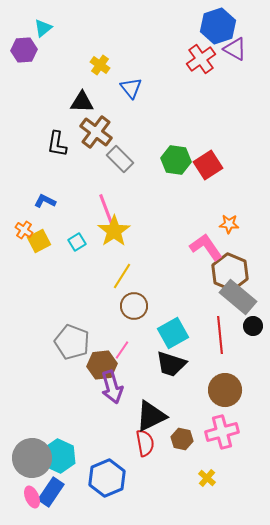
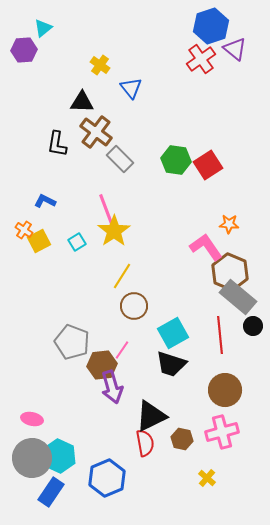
blue hexagon at (218, 26): moved 7 px left
purple triangle at (235, 49): rotated 10 degrees clockwise
pink ellipse at (32, 497): moved 78 px up; rotated 55 degrees counterclockwise
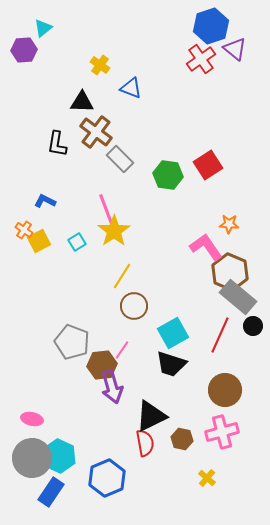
blue triangle at (131, 88): rotated 30 degrees counterclockwise
green hexagon at (176, 160): moved 8 px left, 15 px down
red line at (220, 335): rotated 30 degrees clockwise
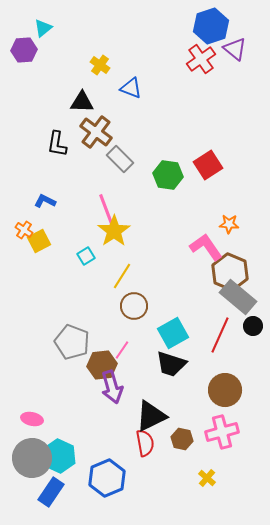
cyan square at (77, 242): moved 9 px right, 14 px down
